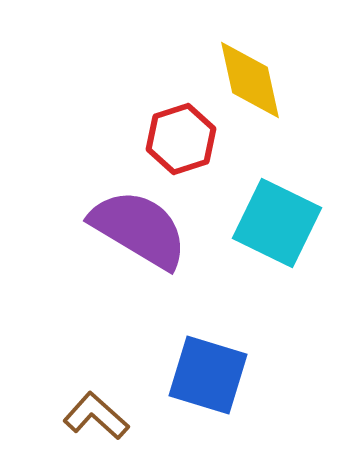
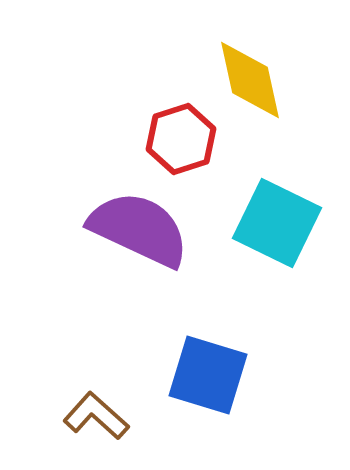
purple semicircle: rotated 6 degrees counterclockwise
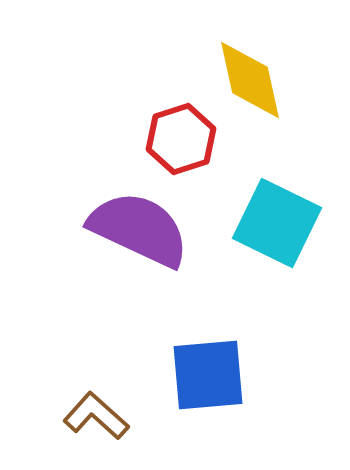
blue square: rotated 22 degrees counterclockwise
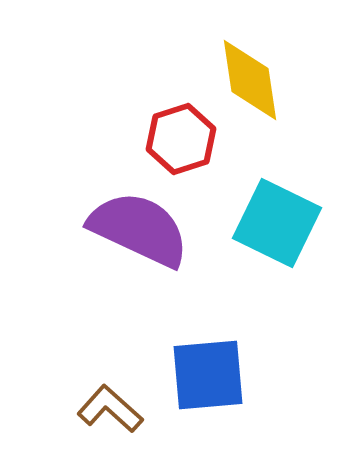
yellow diamond: rotated 4 degrees clockwise
brown L-shape: moved 14 px right, 7 px up
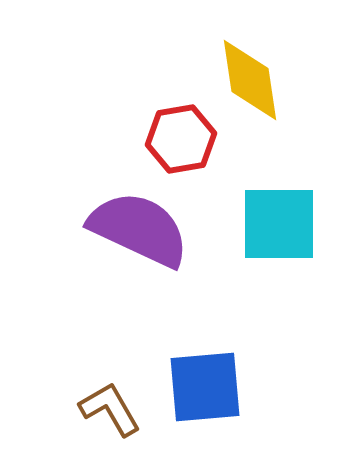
red hexagon: rotated 8 degrees clockwise
cyan square: moved 2 px right, 1 px down; rotated 26 degrees counterclockwise
blue square: moved 3 px left, 12 px down
brown L-shape: rotated 18 degrees clockwise
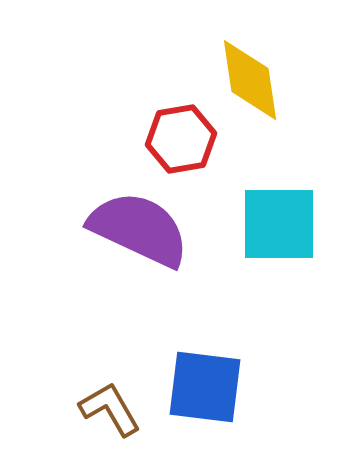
blue square: rotated 12 degrees clockwise
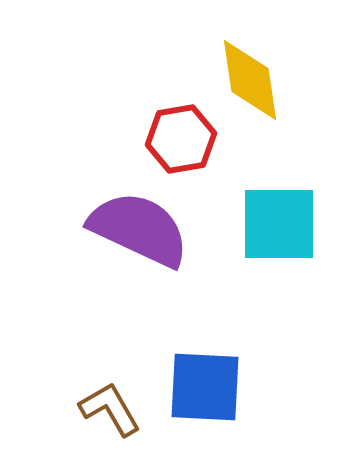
blue square: rotated 4 degrees counterclockwise
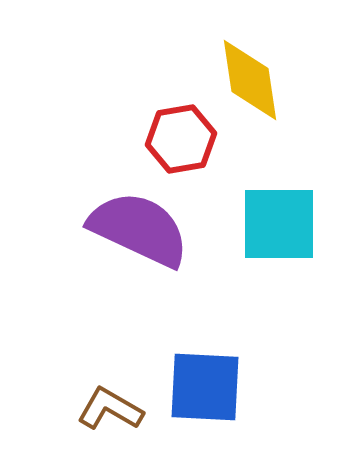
brown L-shape: rotated 30 degrees counterclockwise
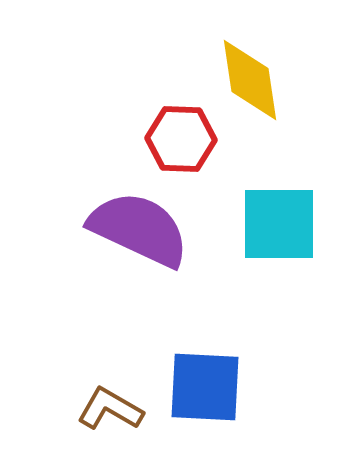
red hexagon: rotated 12 degrees clockwise
